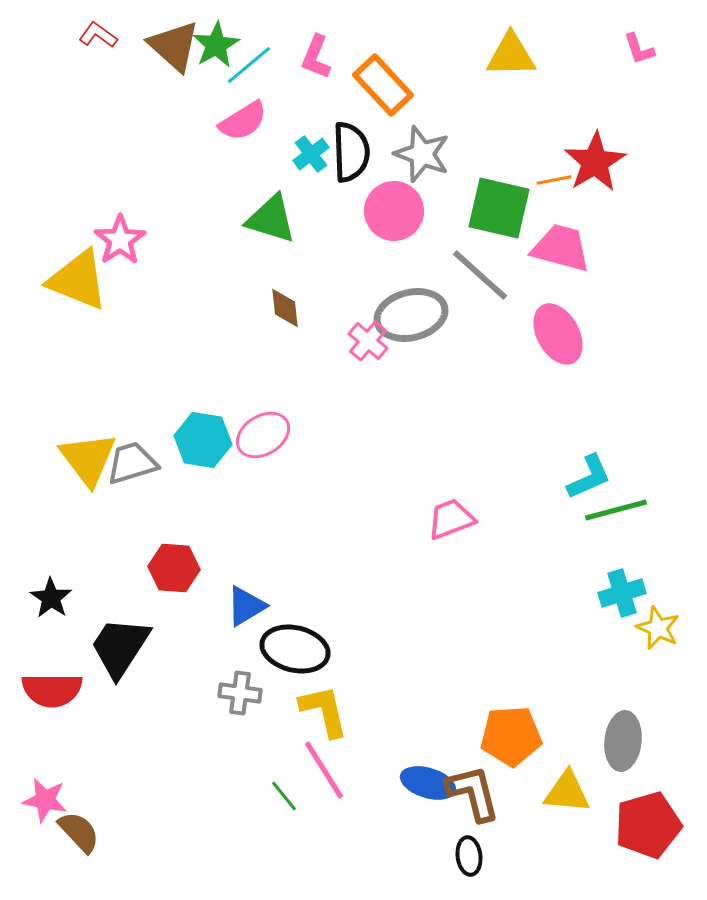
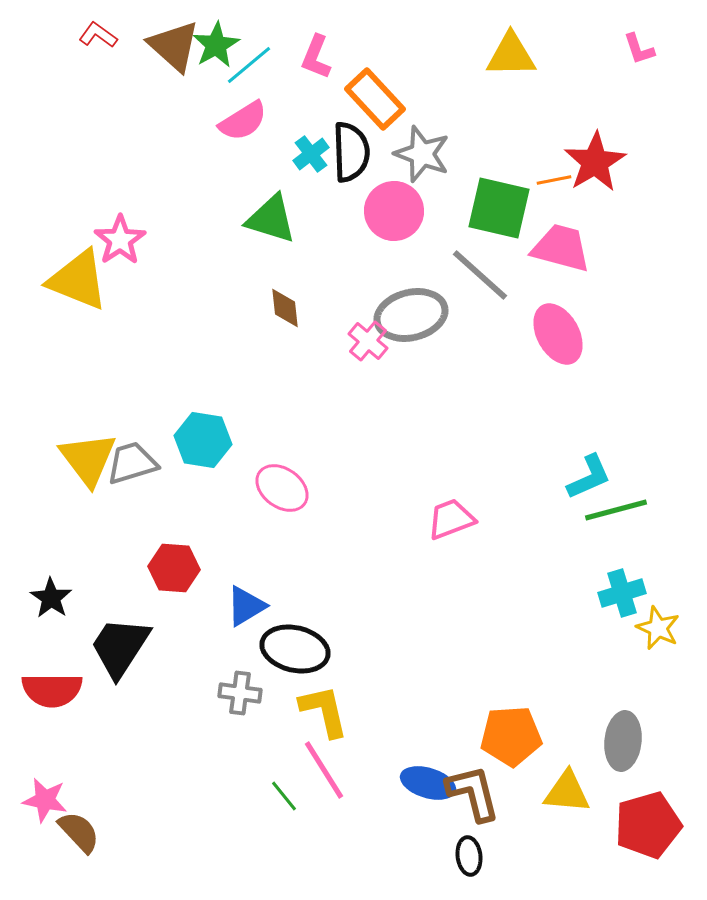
orange rectangle at (383, 85): moved 8 px left, 14 px down
pink ellipse at (263, 435): moved 19 px right, 53 px down; rotated 68 degrees clockwise
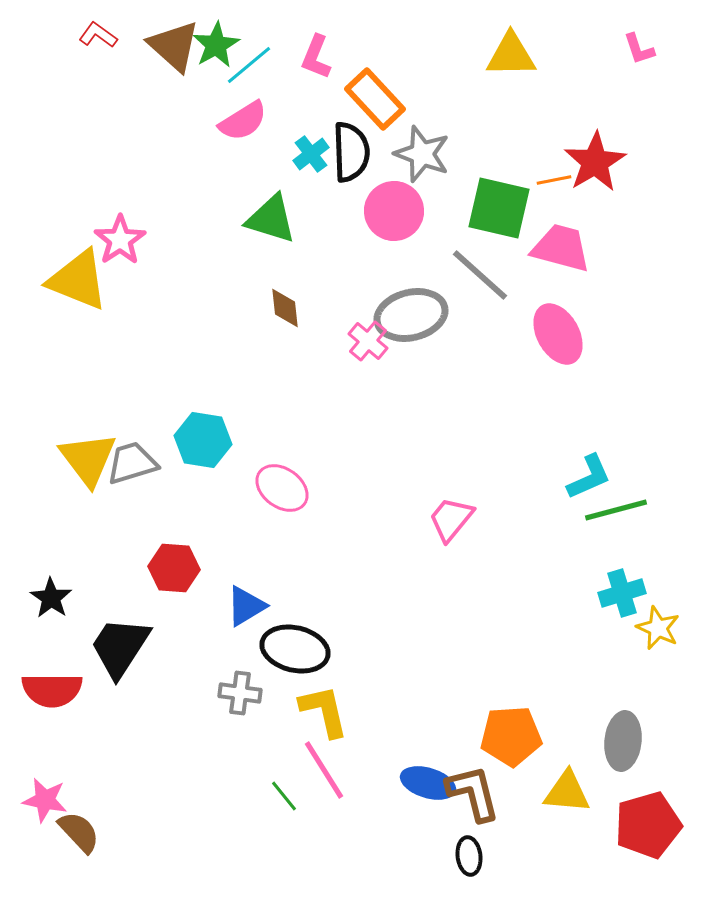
pink trapezoid at (451, 519): rotated 30 degrees counterclockwise
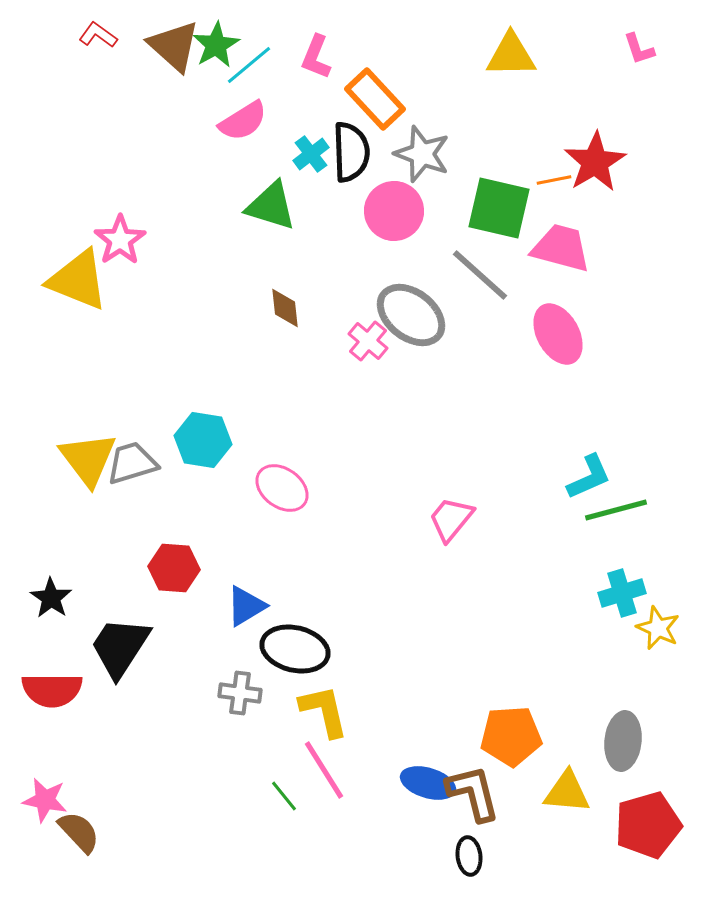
green triangle at (271, 219): moved 13 px up
gray ellipse at (411, 315): rotated 52 degrees clockwise
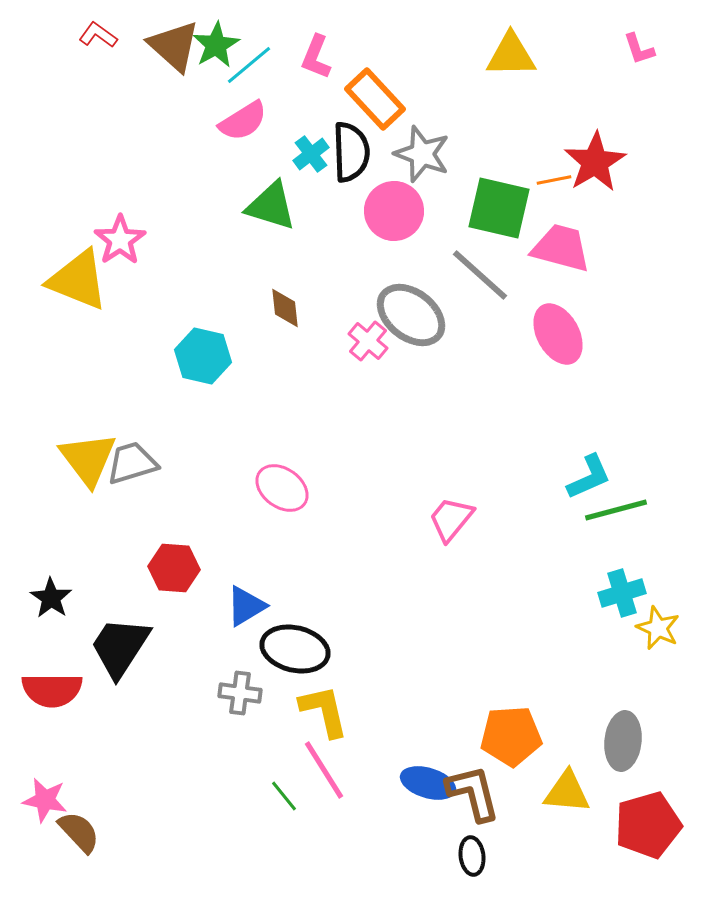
cyan hexagon at (203, 440): moved 84 px up; rotated 4 degrees clockwise
black ellipse at (469, 856): moved 3 px right
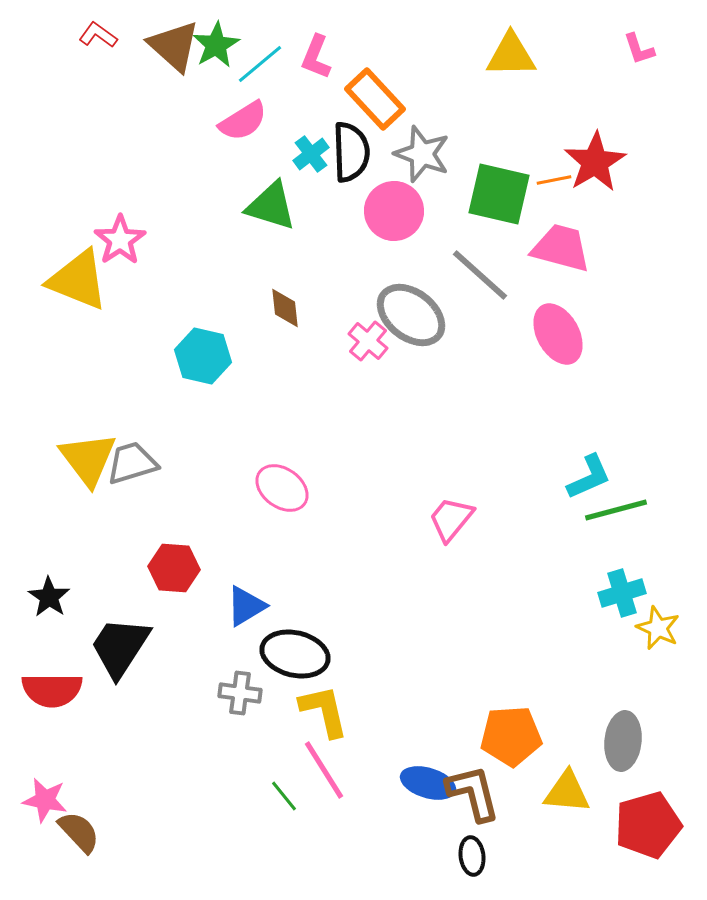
cyan line at (249, 65): moved 11 px right, 1 px up
green square at (499, 208): moved 14 px up
black star at (51, 598): moved 2 px left, 1 px up
black ellipse at (295, 649): moved 5 px down
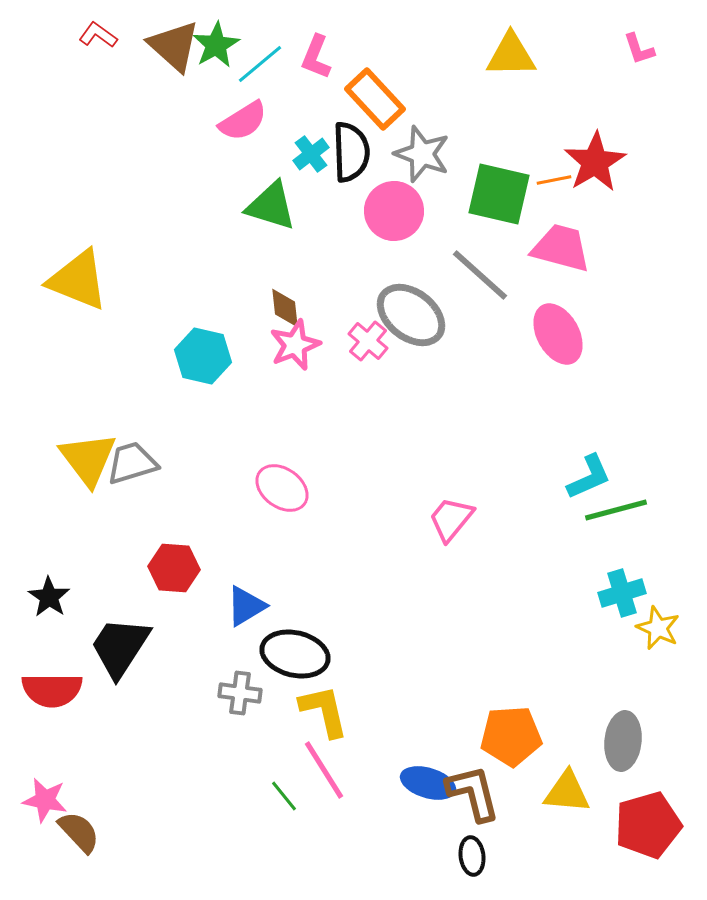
pink star at (120, 240): moved 175 px right, 105 px down; rotated 12 degrees clockwise
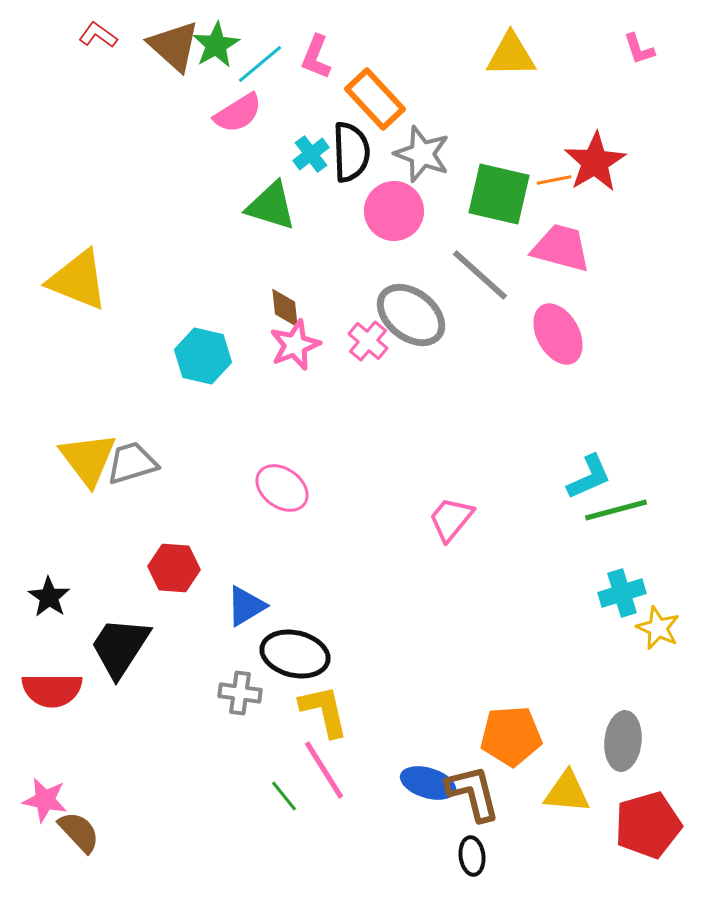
pink semicircle at (243, 121): moved 5 px left, 8 px up
